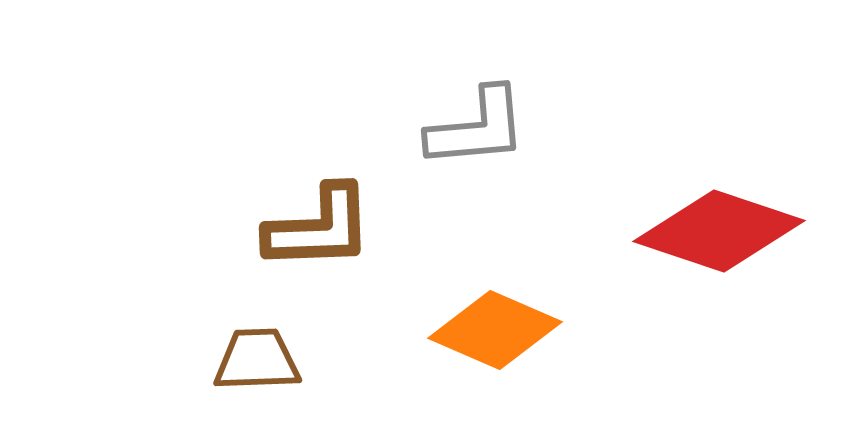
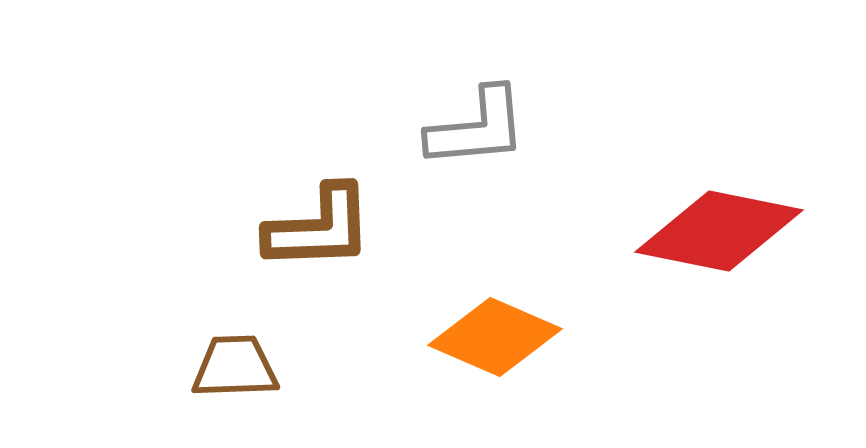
red diamond: rotated 7 degrees counterclockwise
orange diamond: moved 7 px down
brown trapezoid: moved 22 px left, 7 px down
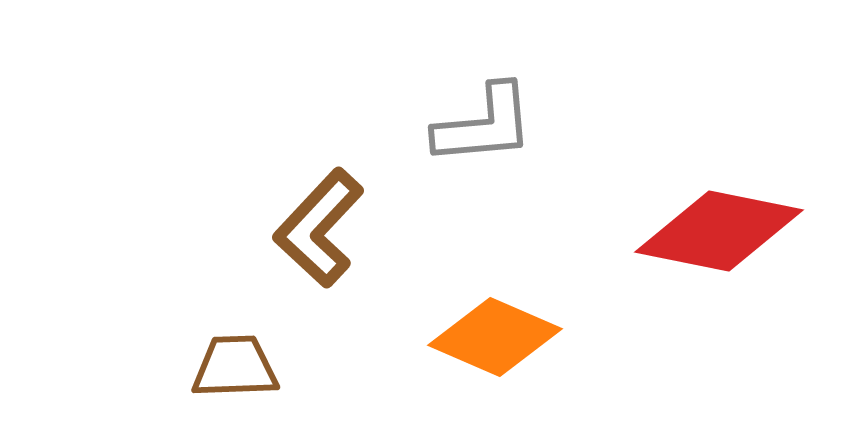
gray L-shape: moved 7 px right, 3 px up
brown L-shape: rotated 135 degrees clockwise
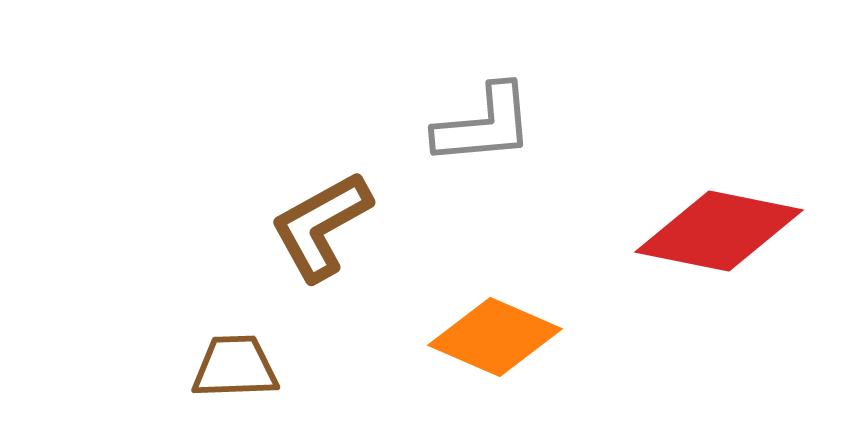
brown L-shape: moved 2 px right, 2 px up; rotated 18 degrees clockwise
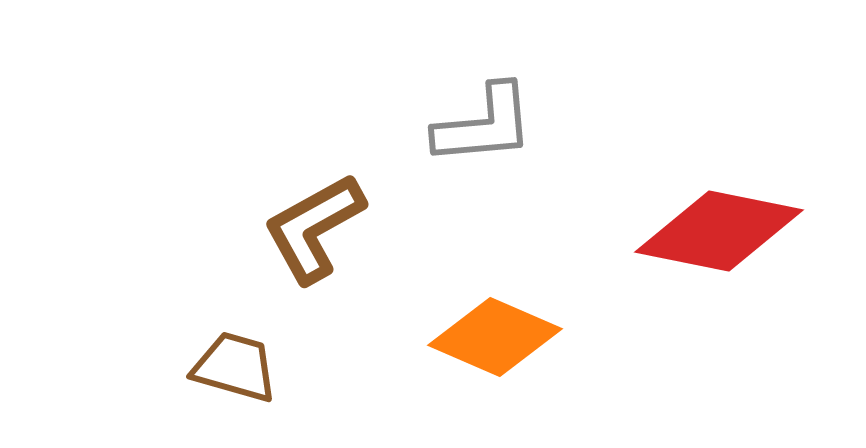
brown L-shape: moved 7 px left, 2 px down
brown trapezoid: rotated 18 degrees clockwise
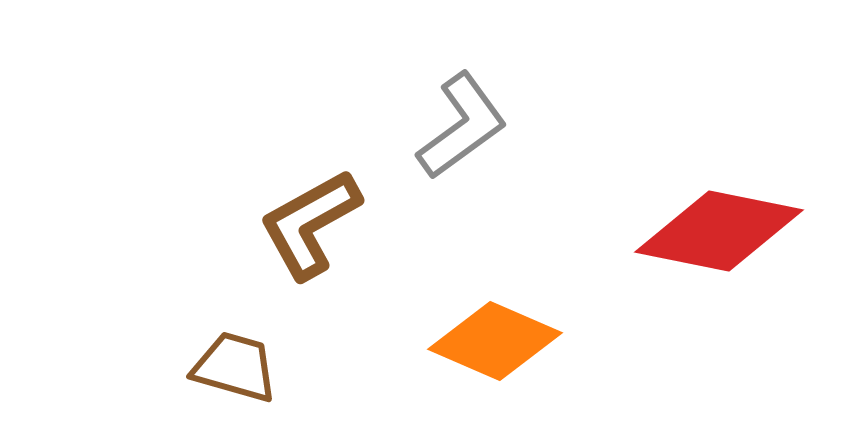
gray L-shape: moved 22 px left, 1 px down; rotated 31 degrees counterclockwise
brown L-shape: moved 4 px left, 4 px up
orange diamond: moved 4 px down
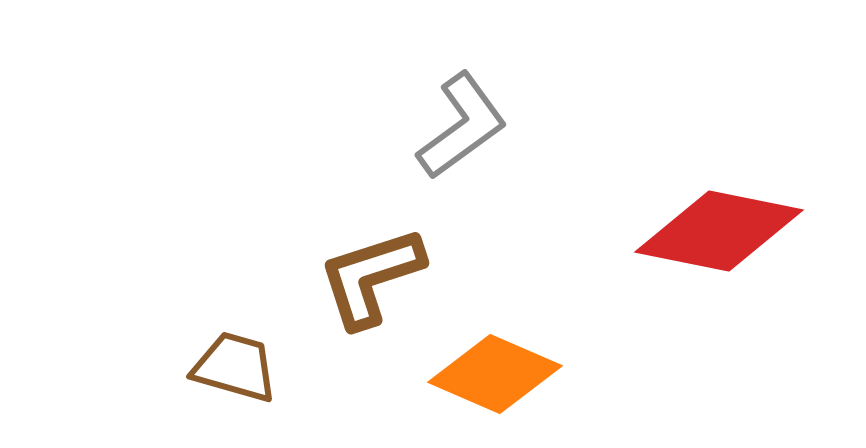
brown L-shape: moved 61 px right, 53 px down; rotated 11 degrees clockwise
orange diamond: moved 33 px down
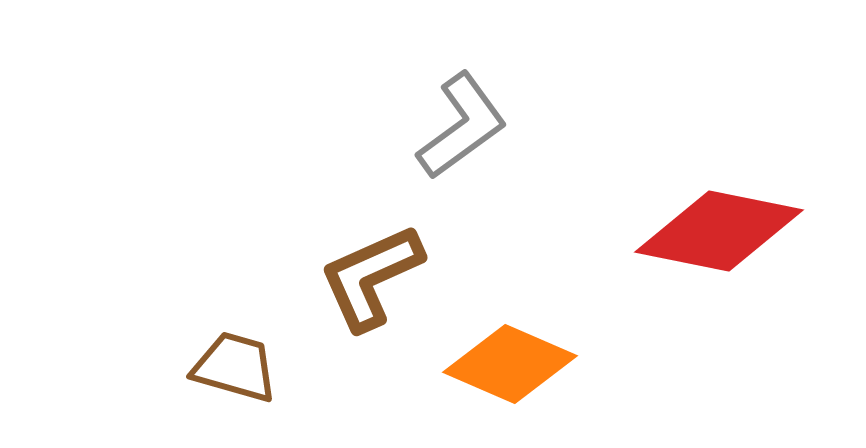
brown L-shape: rotated 6 degrees counterclockwise
orange diamond: moved 15 px right, 10 px up
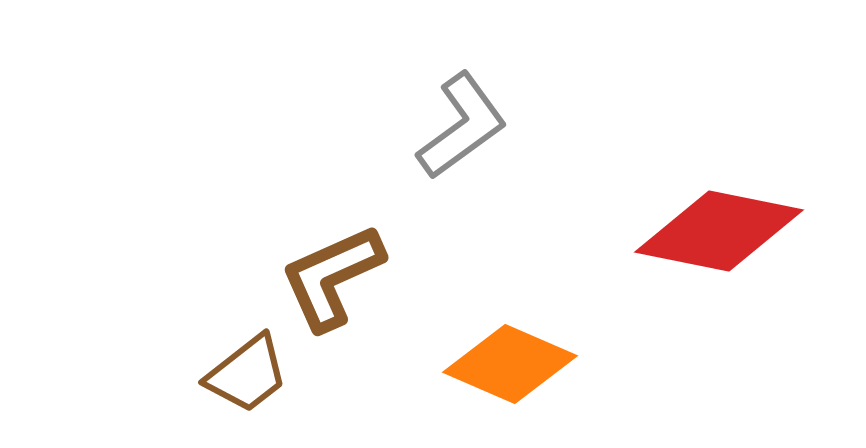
brown L-shape: moved 39 px left
brown trapezoid: moved 12 px right, 7 px down; rotated 126 degrees clockwise
